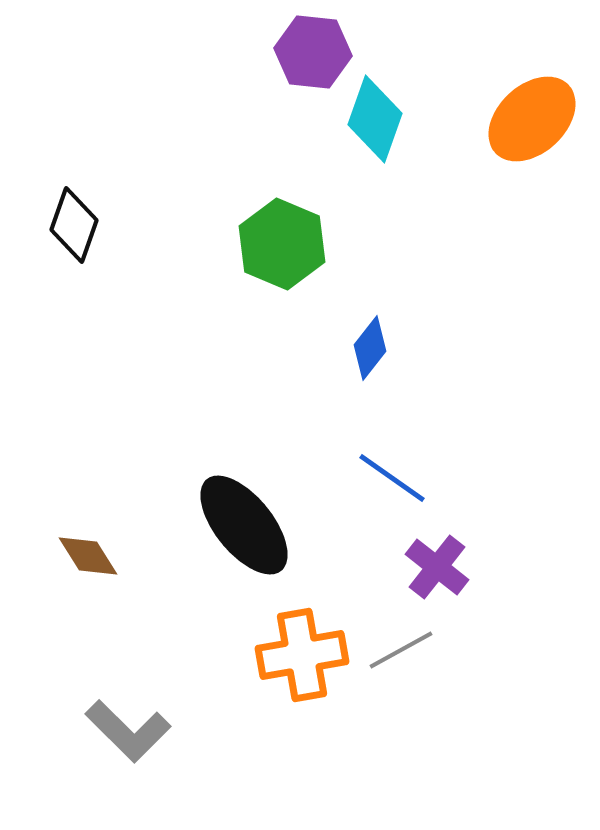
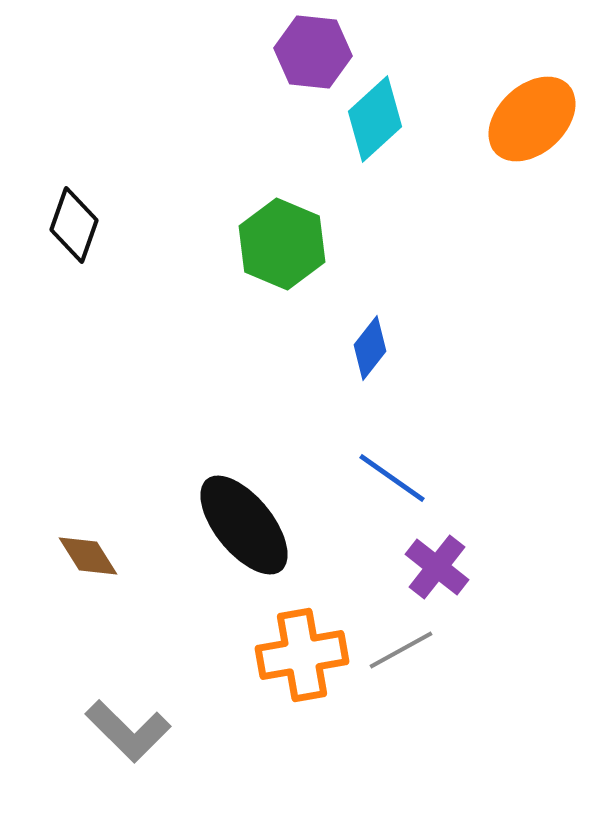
cyan diamond: rotated 28 degrees clockwise
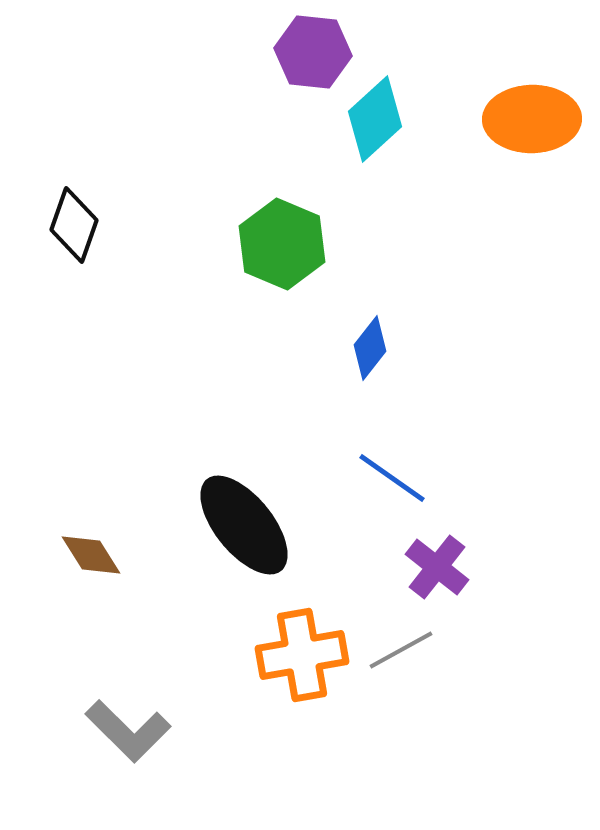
orange ellipse: rotated 42 degrees clockwise
brown diamond: moved 3 px right, 1 px up
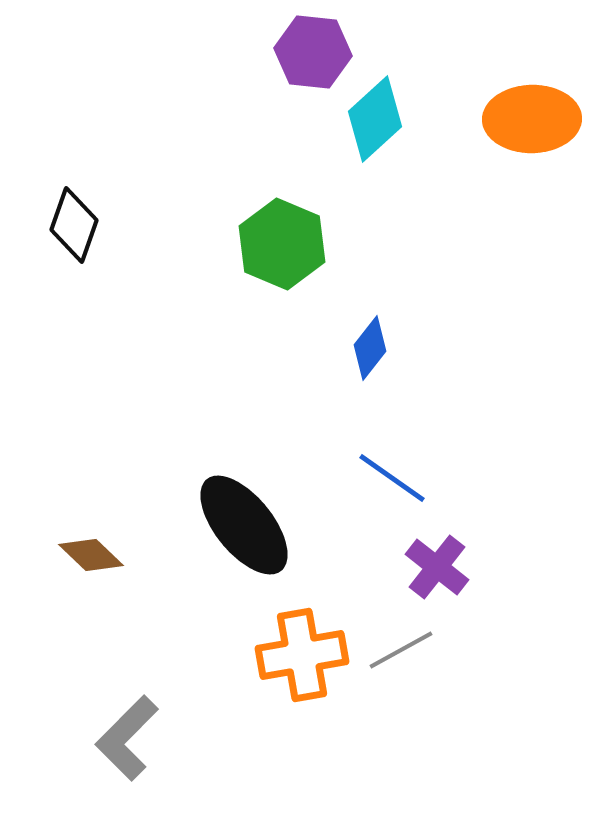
brown diamond: rotated 14 degrees counterclockwise
gray L-shape: moved 1 px left, 7 px down; rotated 90 degrees clockwise
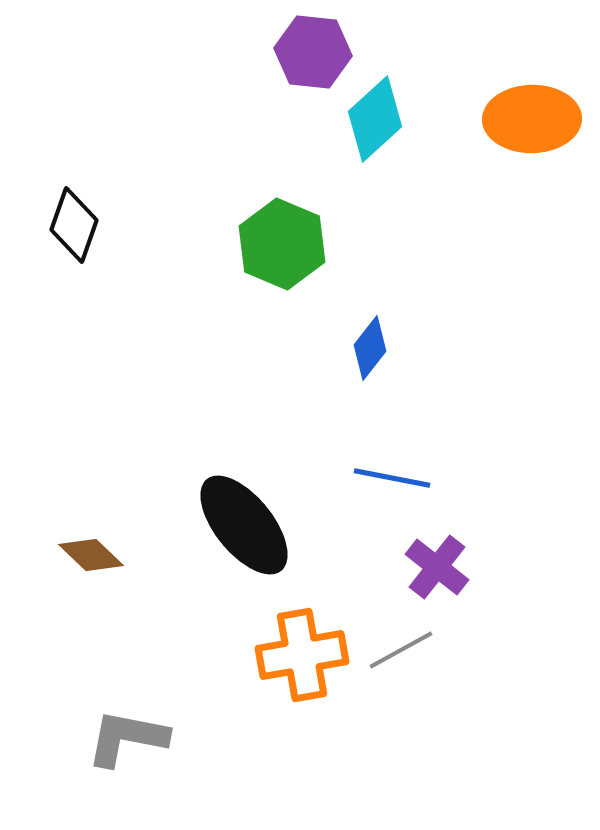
blue line: rotated 24 degrees counterclockwise
gray L-shape: rotated 56 degrees clockwise
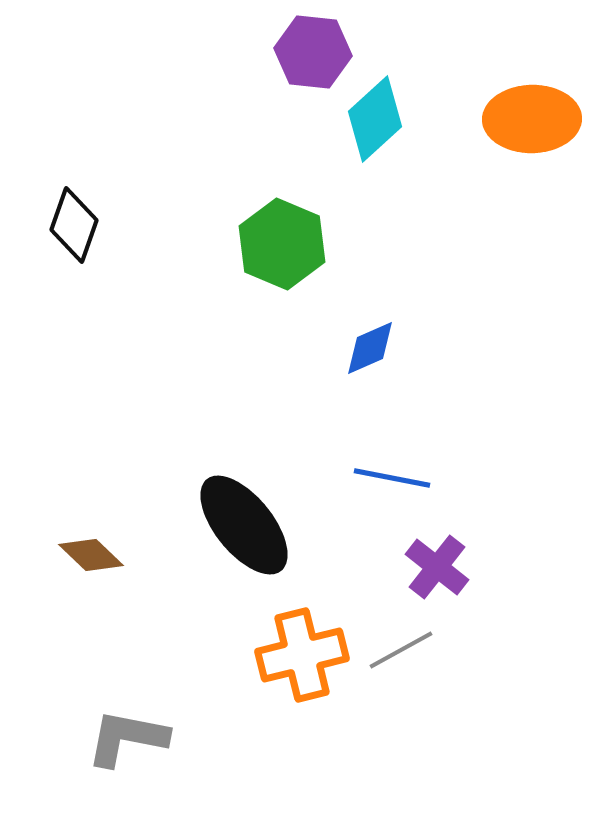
blue diamond: rotated 28 degrees clockwise
orange cross: rotated 4 degrees counterclockwise
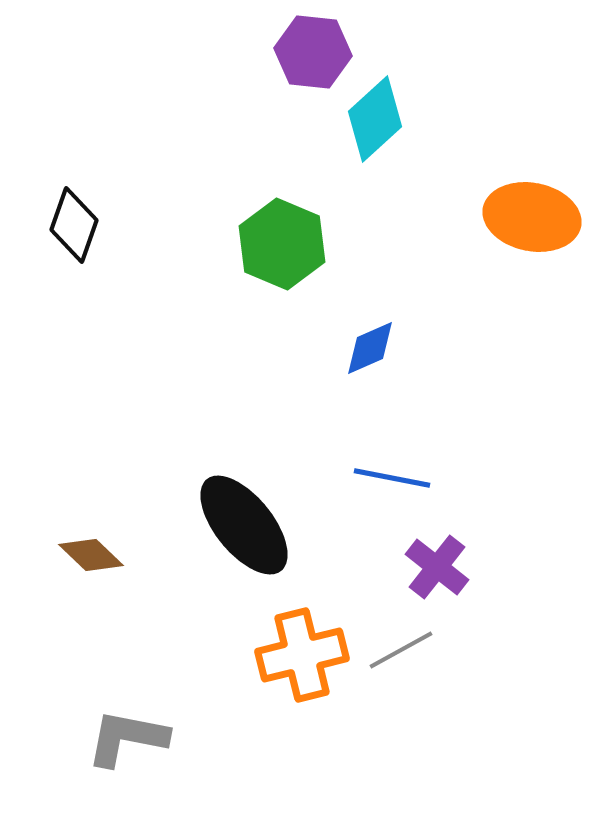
orange ellipse: moved 98 px down; rotated 12 degrees clockwise
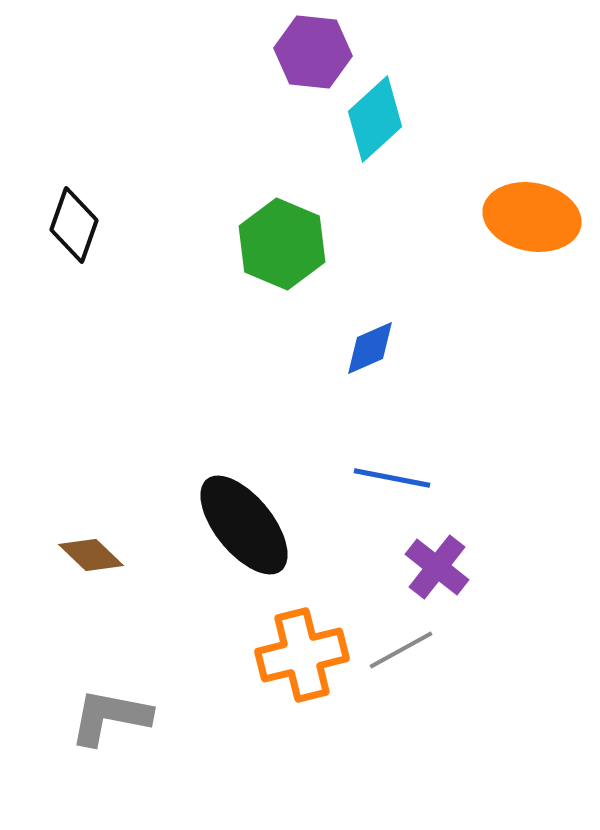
gray L-shape: moved 17 px left, 21 px up
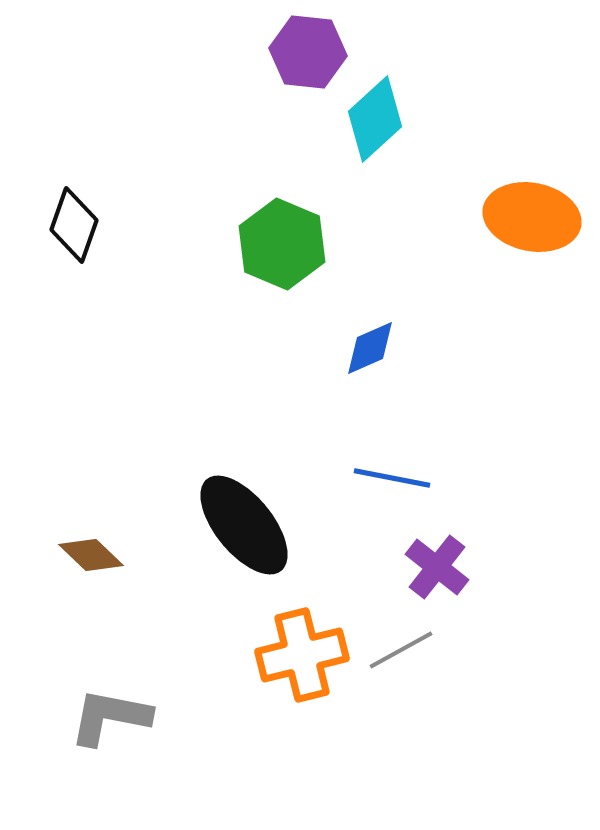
purple hexagon: moved 5 px left
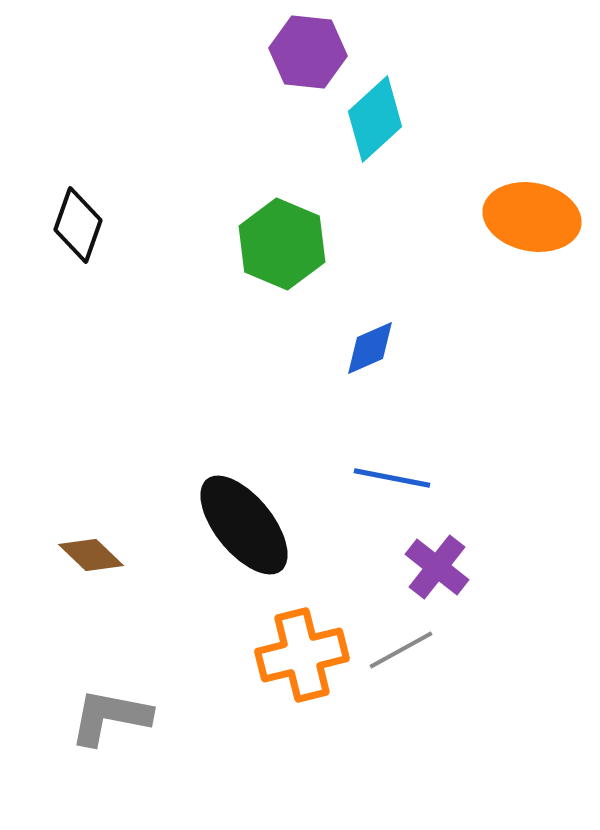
black diamond: moved 4 px right
